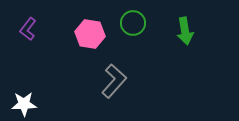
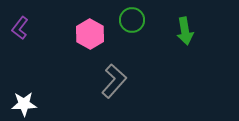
green circle: moved 1 px left, 3 px up
purple L-shape: moved 8 px left, 1 px up
pink hexagon: rotated 20 degrees clockwise
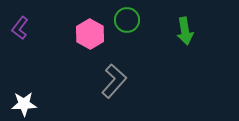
green circle: moved 5 px left
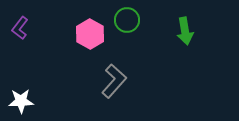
white star: moved 3 px left, 3 px up
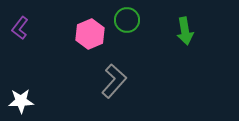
pink hexagon: rotated 8 degrees clockwise
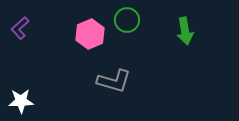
purple L-shape: rotated 10 degrees clockwise
gray L-shape: rotated 64 degrees clockwise
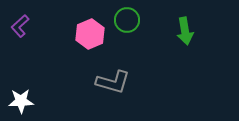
purple L-shape: moved 2 px up
gray L-shape: moved 1 px left, 1 px down
